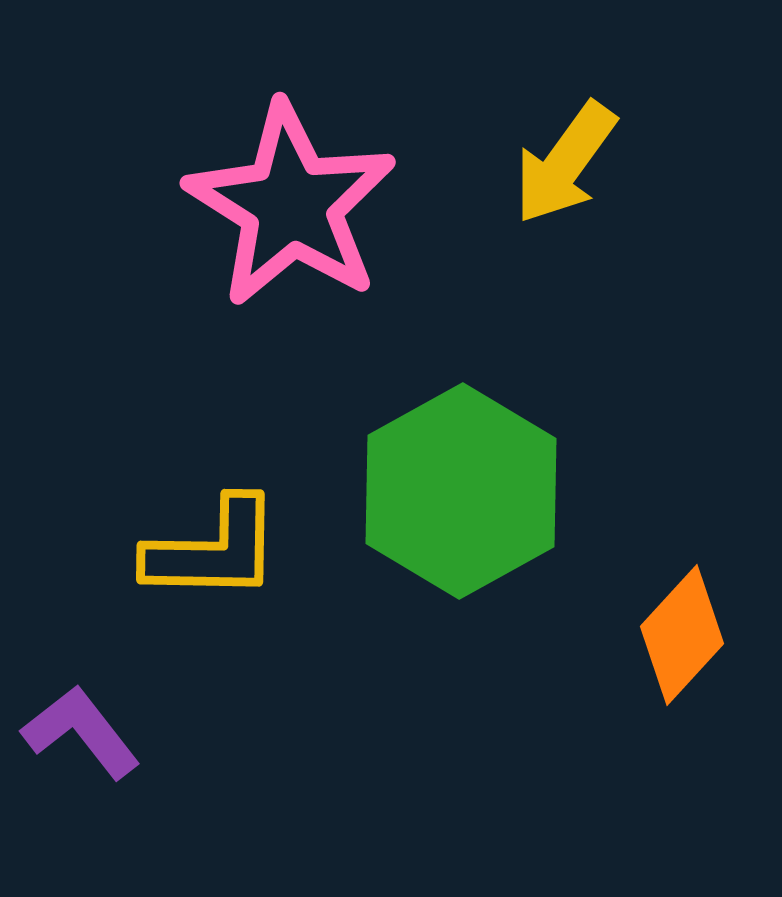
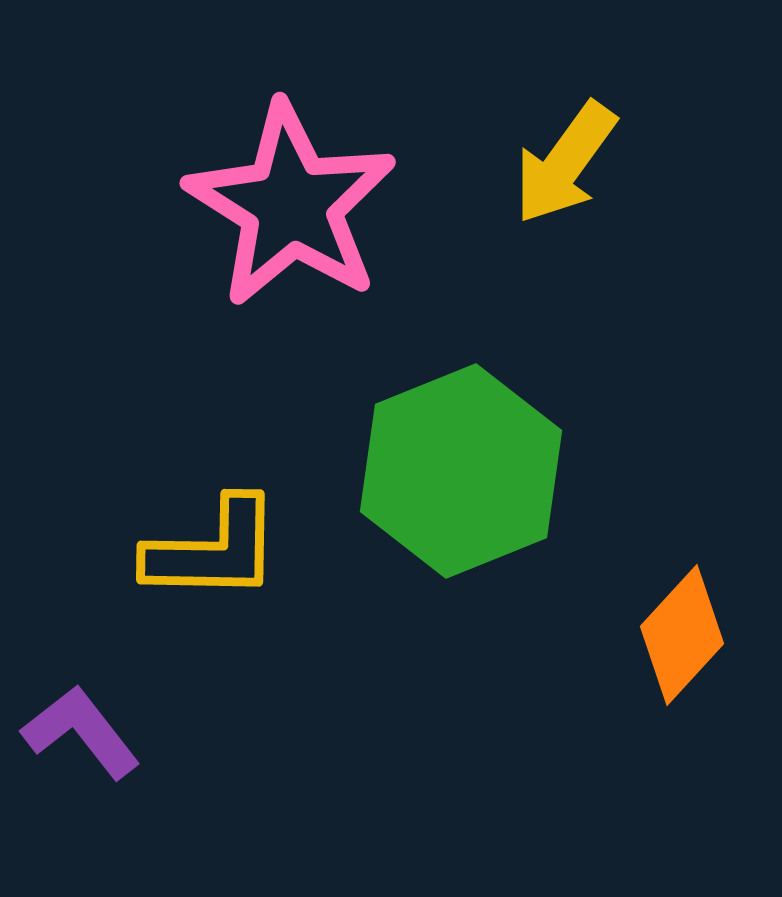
green hexagon: moved 20 px up; rotated 7 degrees clockwise
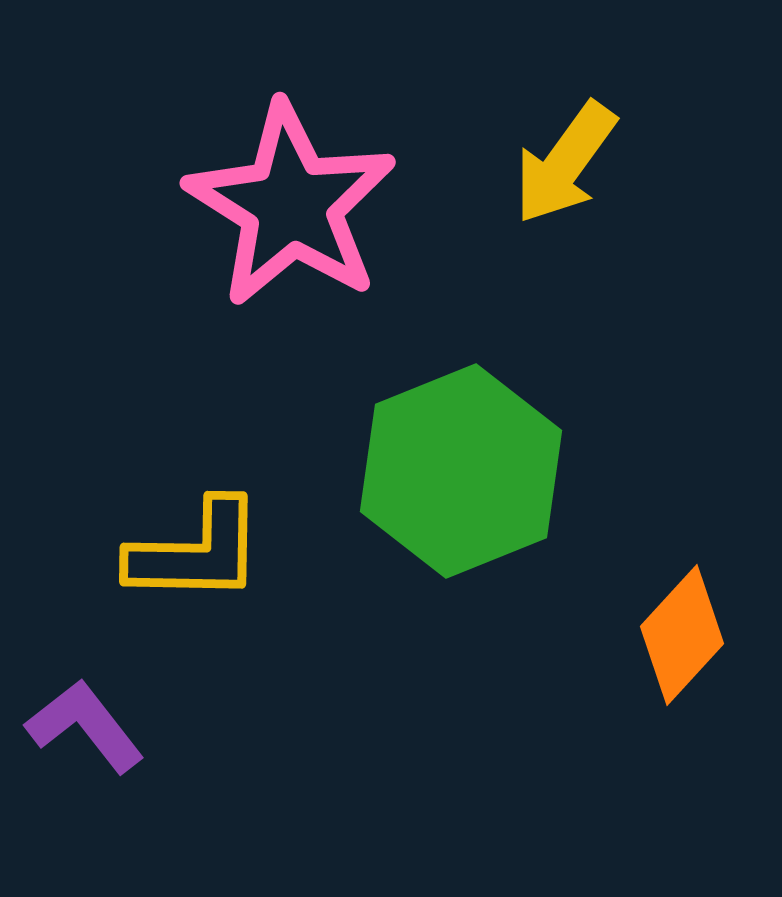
yellow L-shape: moved 17 px left, 2 px down
purple L-shape: moved 4 px right, 6 px up
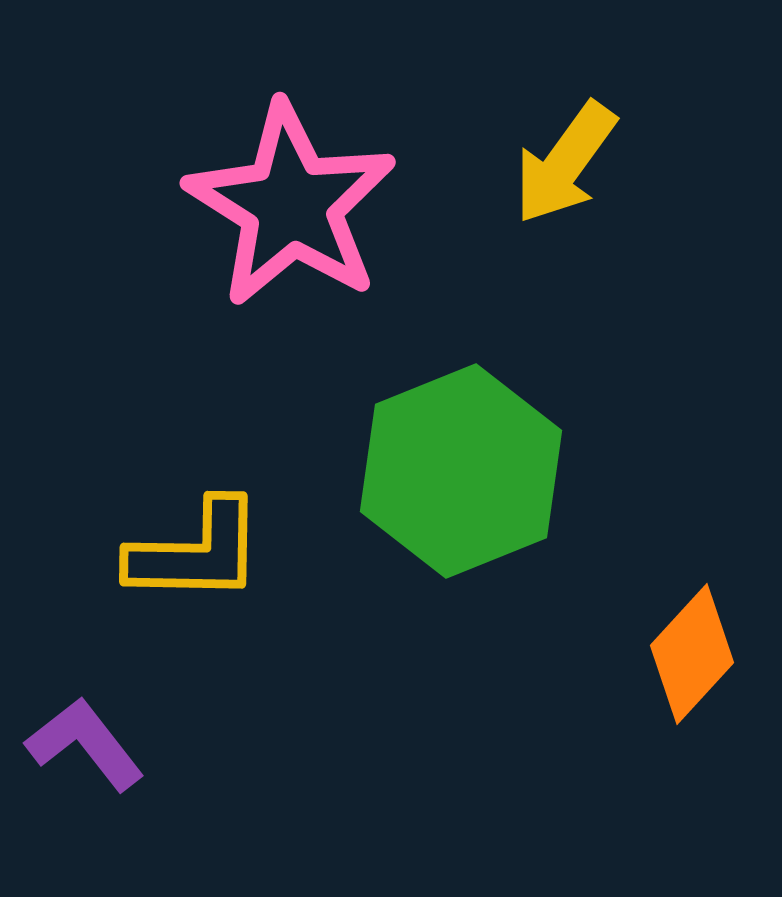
orange diamond: moved 10 px right, 19 px down
purple L-shape: moved 18 px down
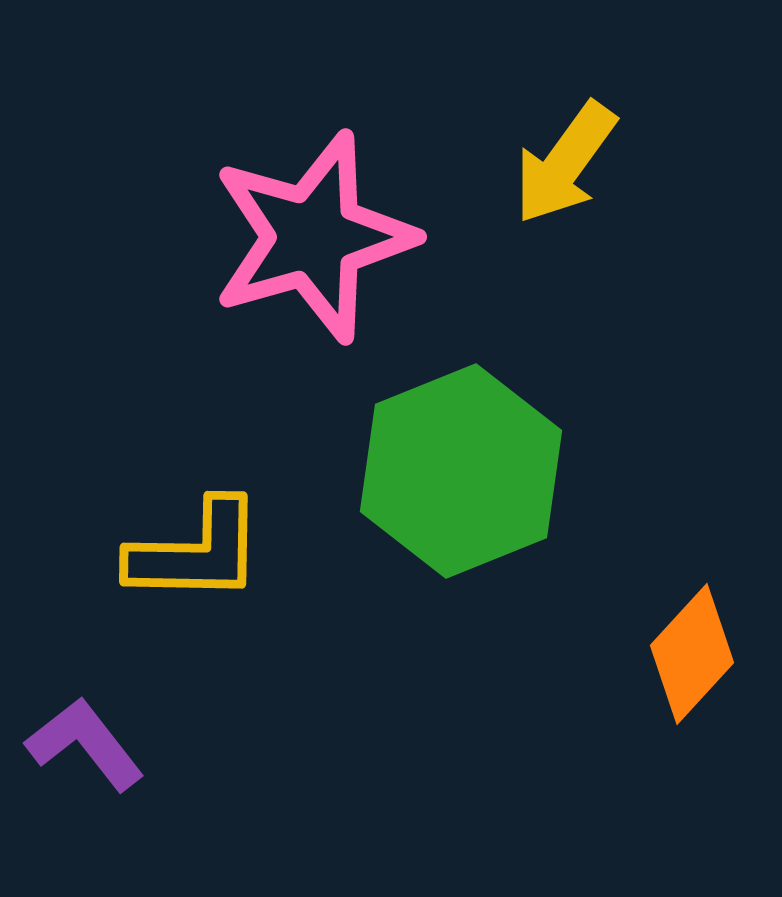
pink star: moved 22 px right, 32 px down; rotated 24 degrees clockwise
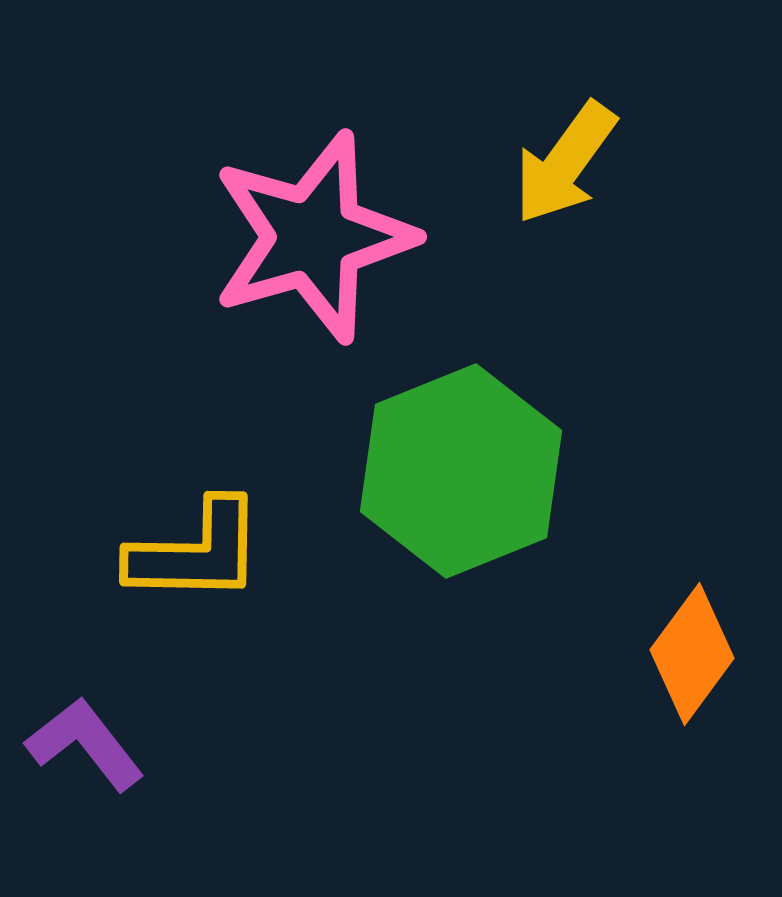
orange diamond: rotated 6 degrees counterclockwise
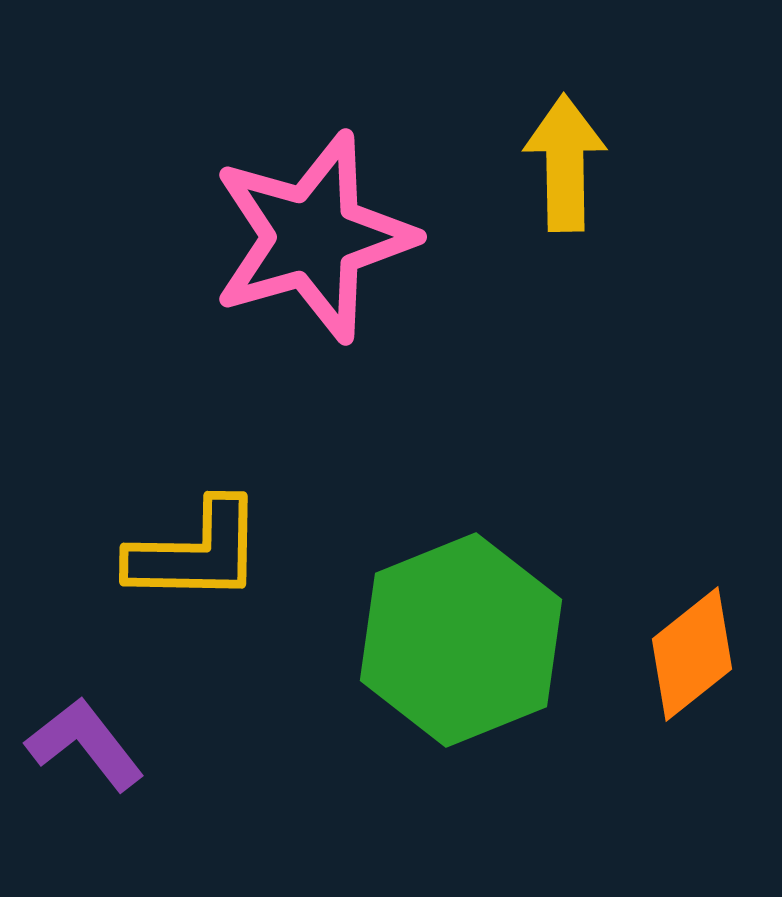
yellow arrow: rotated 143 degrees clockwise
green hexagon: moved 169 px down
orange diamond: rotated 15 degrees clockwise
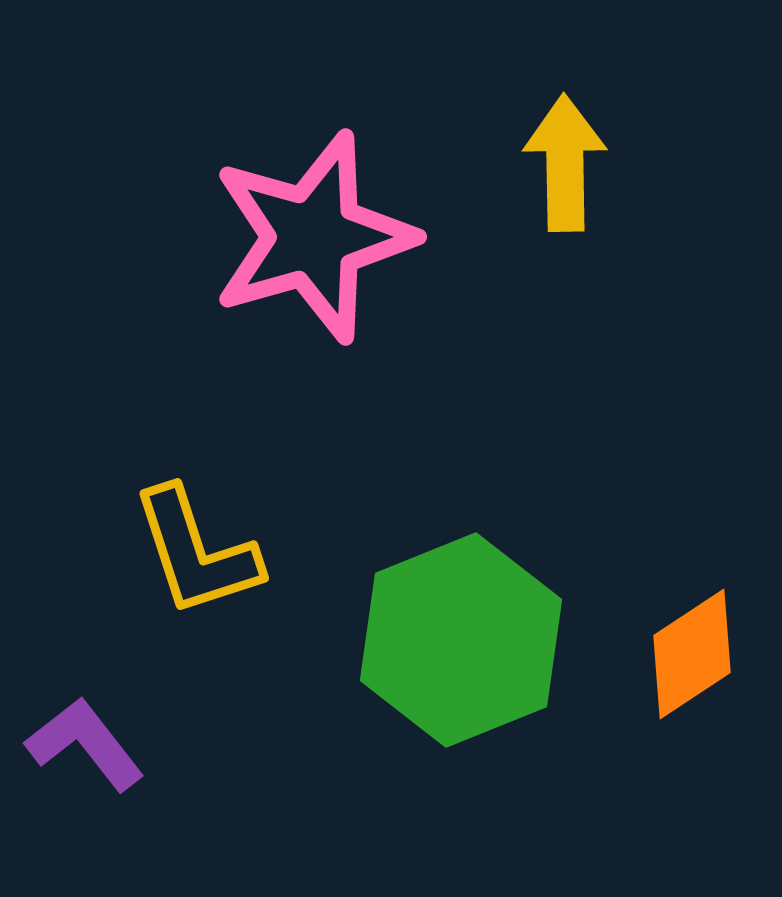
yellow L-shape: rotated 71 degrees clockwise
orange diamond: rotated 5 degrees clockwise
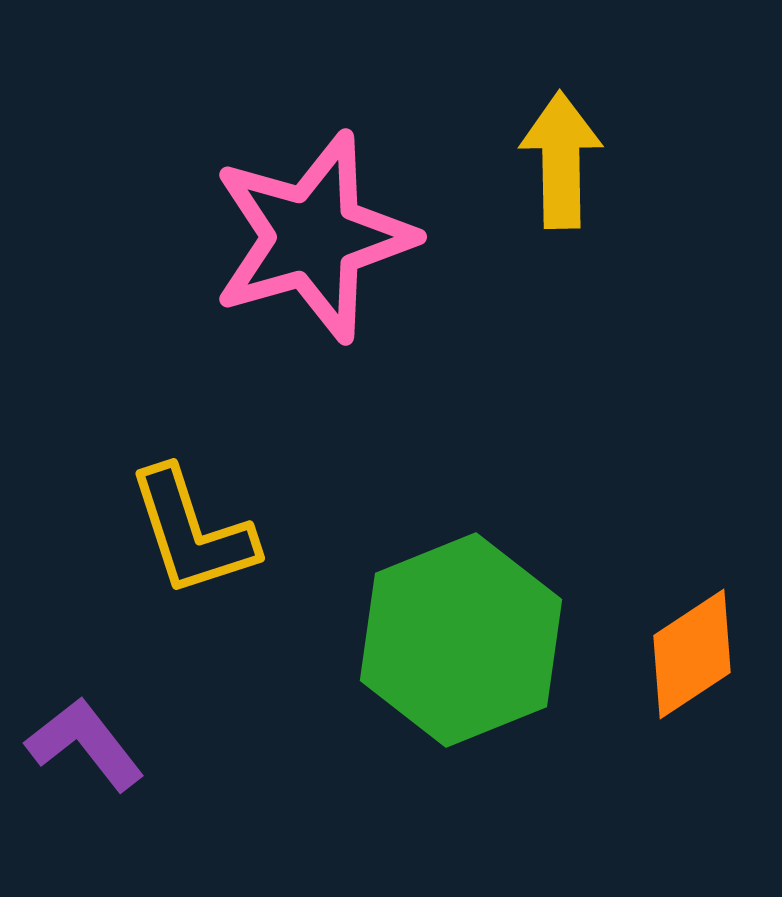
yellow arrow: moved 4 px left, 3 px up
yellow L-shape: moved 4 px left, 20 px up
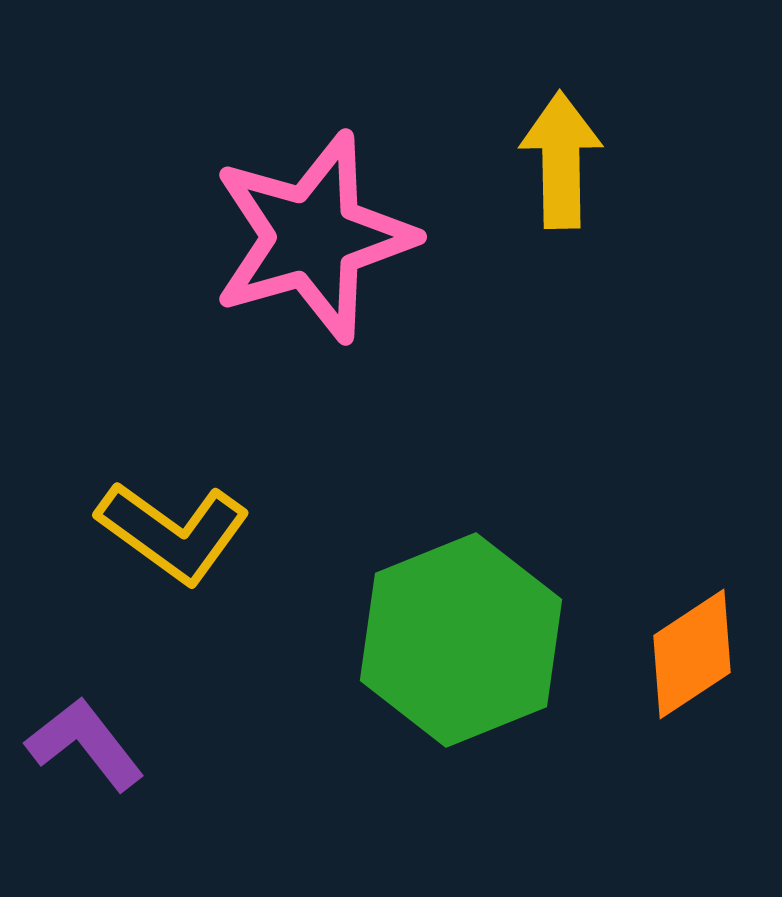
yellow L-shape: moved 19 px left; rotated 36 degrees counterclockwise
